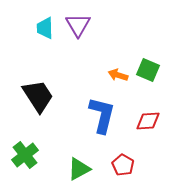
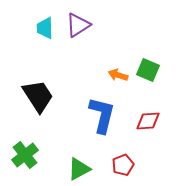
purple triangle: rotated 28 degrees clockwise
red pentagon: rotated 20 degrees clockwise
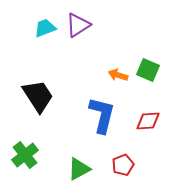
cyan trapezoid: rotated 70 degrees clockwise
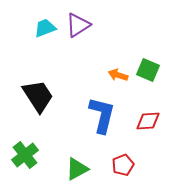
green triangle: moved 2 px left
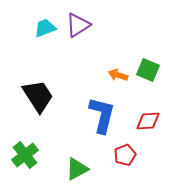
red pentagon: moved 2 px right, 10 px up
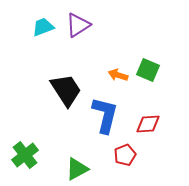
cyan trapezoid: moved 2 px left, 1 px up
black trapezoid: moved 28 px right, 6 px up
blue L-shape: moved 3 px right
red diamond: moved 3 px down
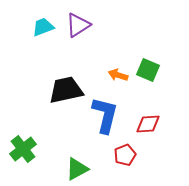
black trapezoid: rotated 69 degrees counterclockwise
green cross: moved 2 px left, 6 px up
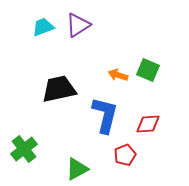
black trapezoid: moved 7 px left, 1 px up
green cross: moved 1 px right
